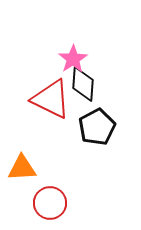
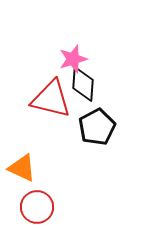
pink star: rotated 16 degrees clockwise
red triangle: rotated 12 degrees counterclockwise
orange triangle: rotated 28 degrees clockwise
red circle: moved 13 px left, 4 px down
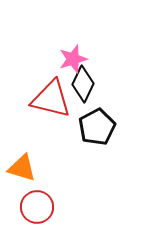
black diamond: rotated 21 degrees clockwise
orange triangle: rotated 8 degrees counterclockwise
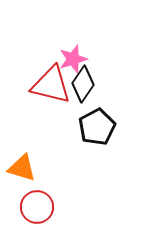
black diamond: rotated 9 degrees clockwise
red triangle: moved 14 px up
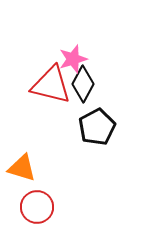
black diamond: rotated 6 degrees counterclockwise
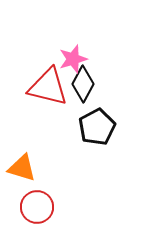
red triangle: moved 3 px left, 2 px down
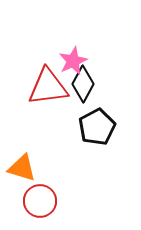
pink star: moved 2 px down; rotated 8 degrees counterclockwise
red triangle: rotated 21 degrees counterclockwise
red circle: moved 3 px right, 6 px up
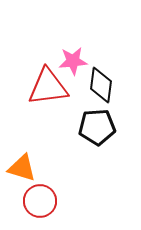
pink star: rotated 20 degrees clockwise
black diamond: moved 18 px right, 1 px down; rotated 21 degrees counterclockwise
black pentagon: rotated 24 degrees clockwise
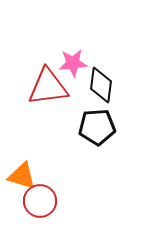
pink star: moved 2 px down
orange triangle: moved 8 px down
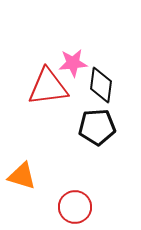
red circle: moved 35 px right, 6 px down
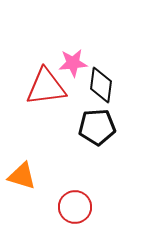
red triangle: moved 2 px left
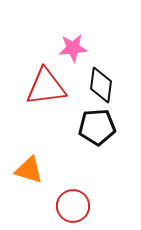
pink star: moved 15 px up
orange triangle: moved 7 px right, 6 px up
red circle: moved 2 px left, 1 px up
